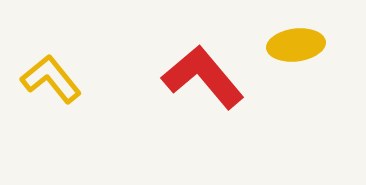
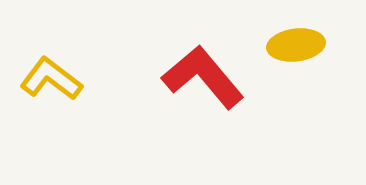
yellow L-shape: rotated 14 degrees counterclockwise
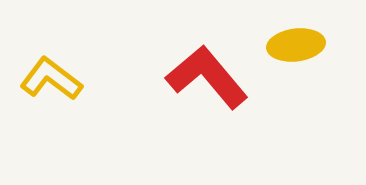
red L-shape: moved 4 px right
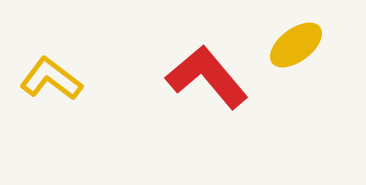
yellow ellipse: rotated 30 degrees counterclockwise
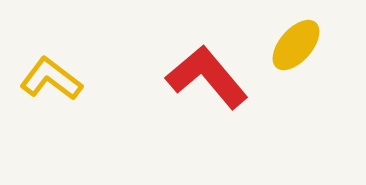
yellow ellipse: rotated 12 degrees counterclockwise
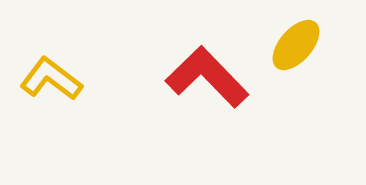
red L-shape: rotated 4 degrees counterclockwise
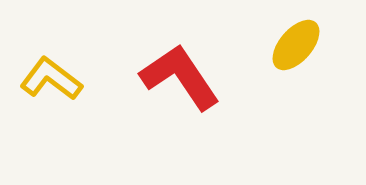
red L-shape: moved 27 px left; rotated 10 degrees clockwise
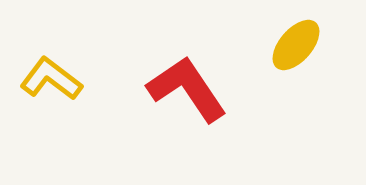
red L-shape: moved 7 px right, 12 px down
